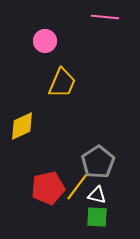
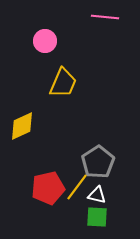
yellow trapezoid: moved 1 px right
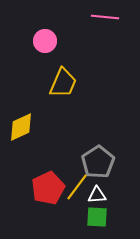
yellow diamond: moved 1 px left, 1 px down
red pentagon: rotated 12 degrees counterclockwise
white triangle: rotated 18 degrees counterclockwise
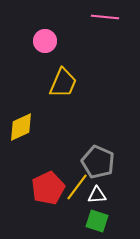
gray pentagon: rotated 16 degrees counterclockwise
green square: moved 4 px down; rotated 15 degrees clockwise
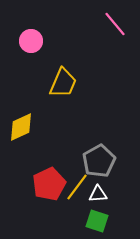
pink line: moved 10 px right, 7 px down; rotated 44 degrees clockwise
pink circle: moved 14 px left
gray pentagon: moved 1 px right, 1 px up; rotated 20 degrees clockwise
red pentagon: moved 1 px right, 4 px up
white triangle: moved 1 px right, 1 px up
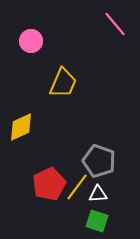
gray pentagon: rotated 24 degrees counterclockwise
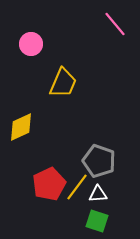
pink circle: moved 3 px down
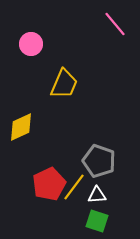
yellow trapezoid: moved 1 px right, 1 px down
yellow line: moved 3 px left
white triangle: moved 1 px left, 1 px down
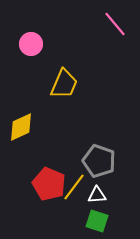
red pentagon: rotated 24 degrees counterclockwise
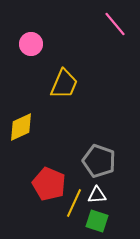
yellow line: moved 16 px down; rotated 12 degrees counterclockwise
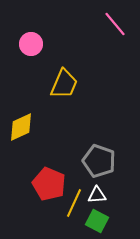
green square: rotated 10 degrees clockwise
